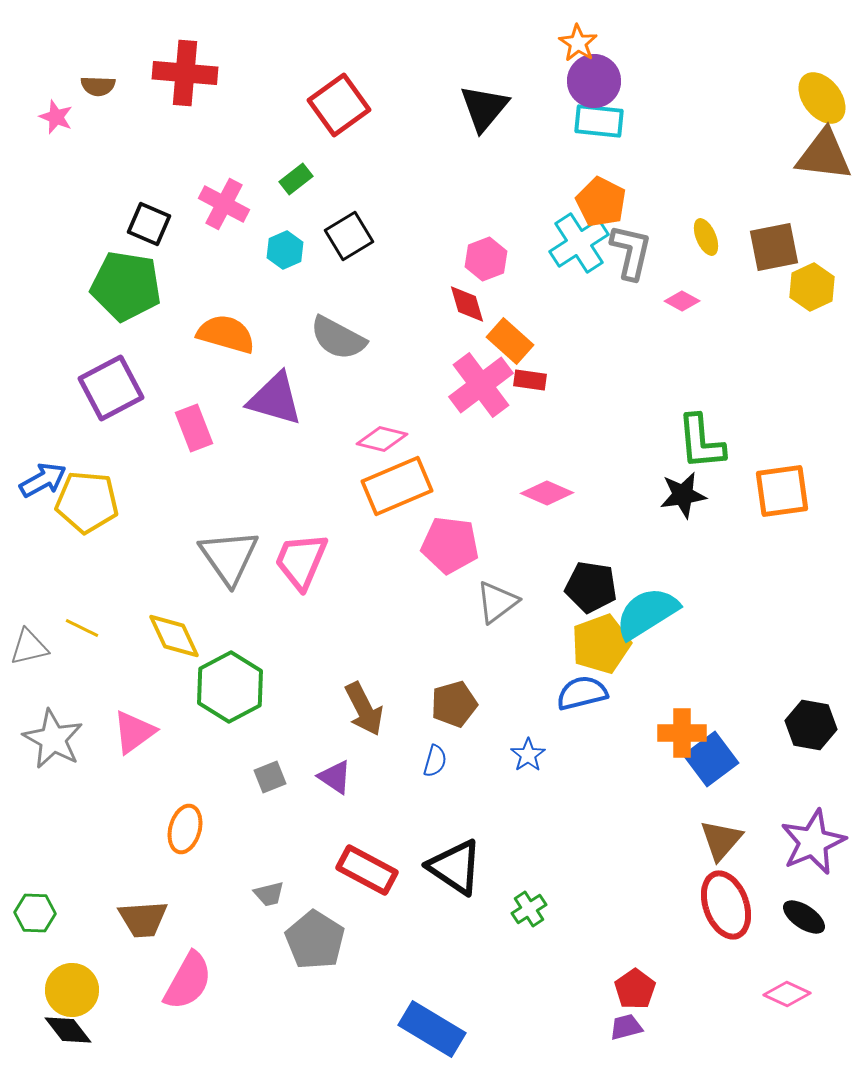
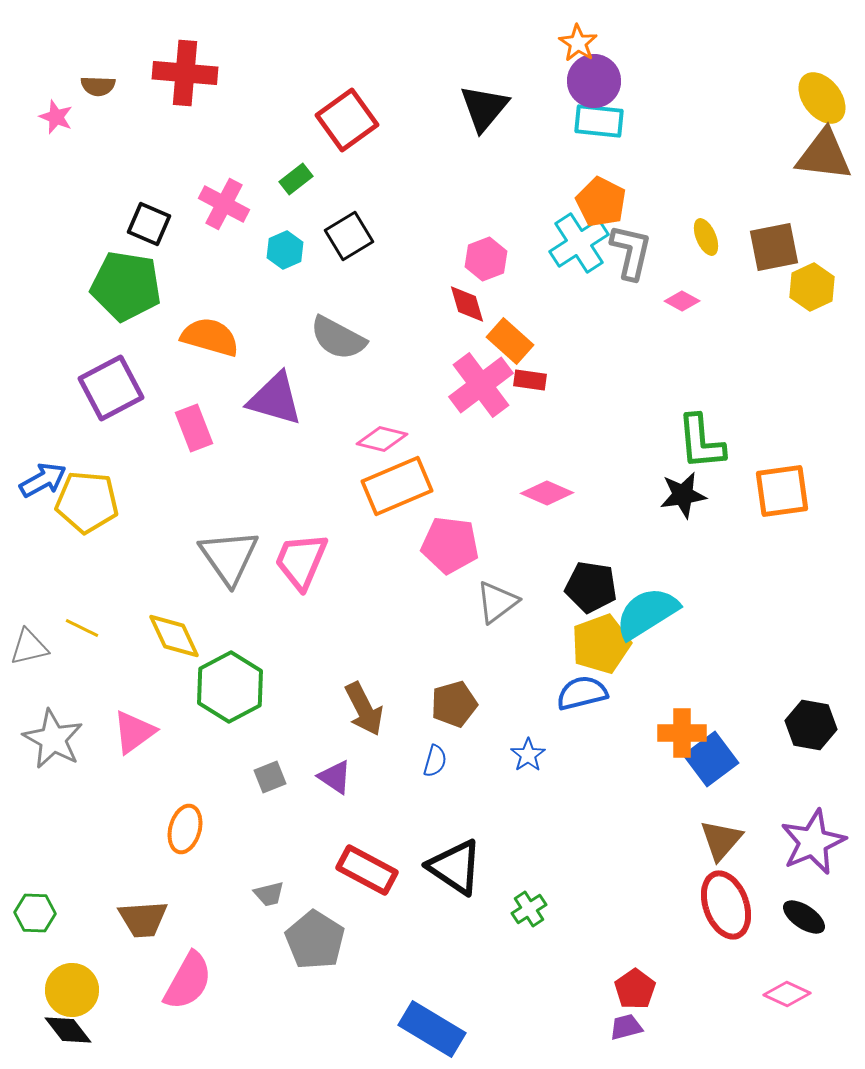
red square at (339, 105): moved 8 px right, 15 px down
orange semicircle at (226, 334): moved 16 px left, 3 px down
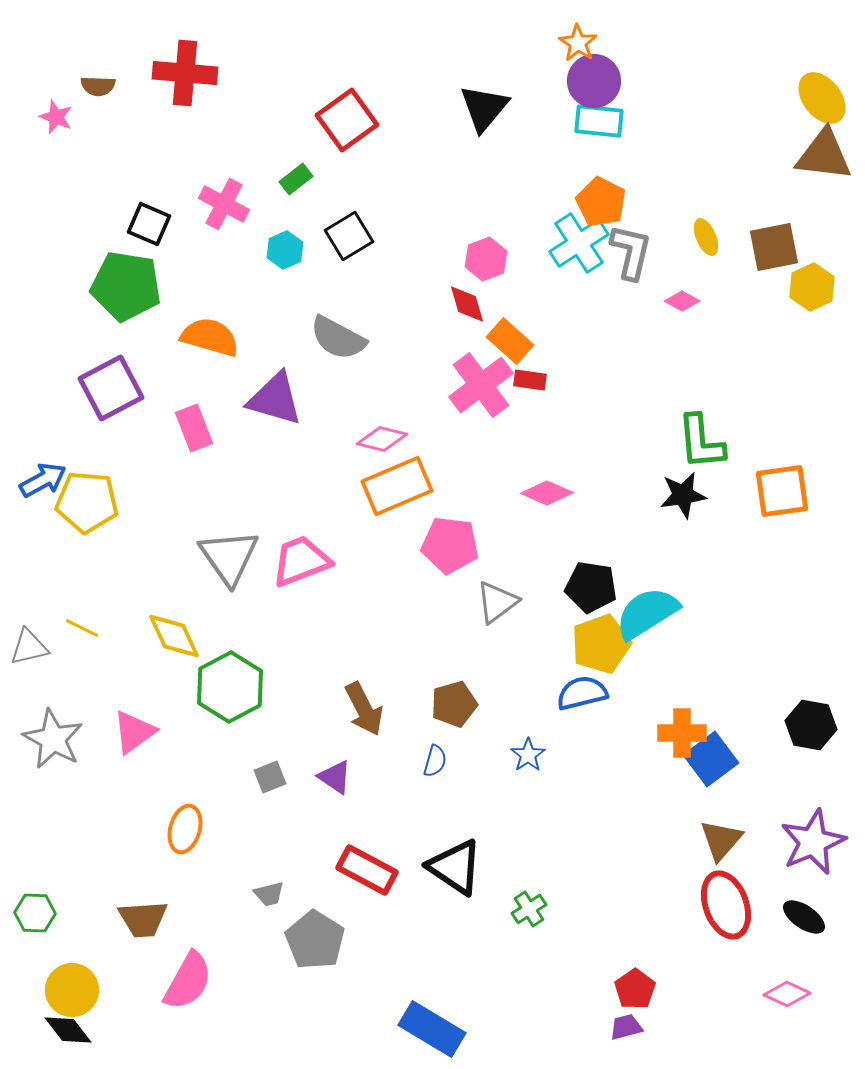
pink trapezoid at (301, 561): rotated 46 degrees clockwise
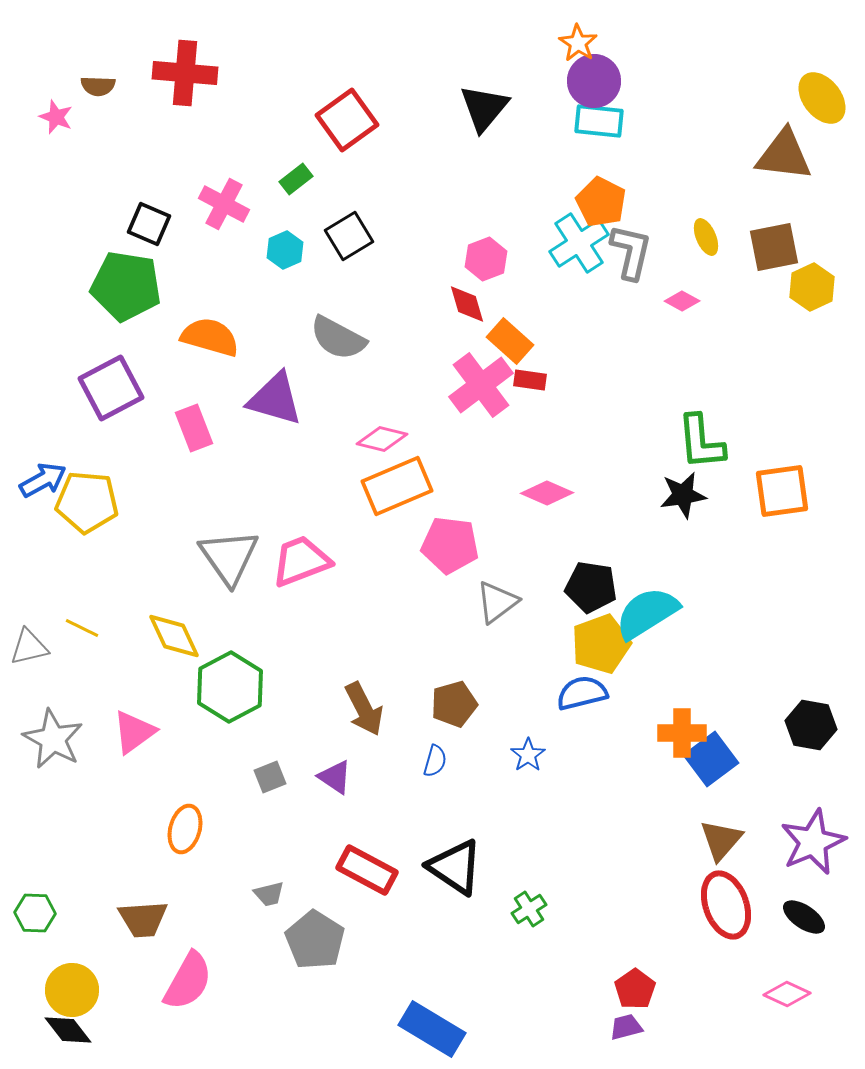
brown triangle at (824, 155): moved 40 px left
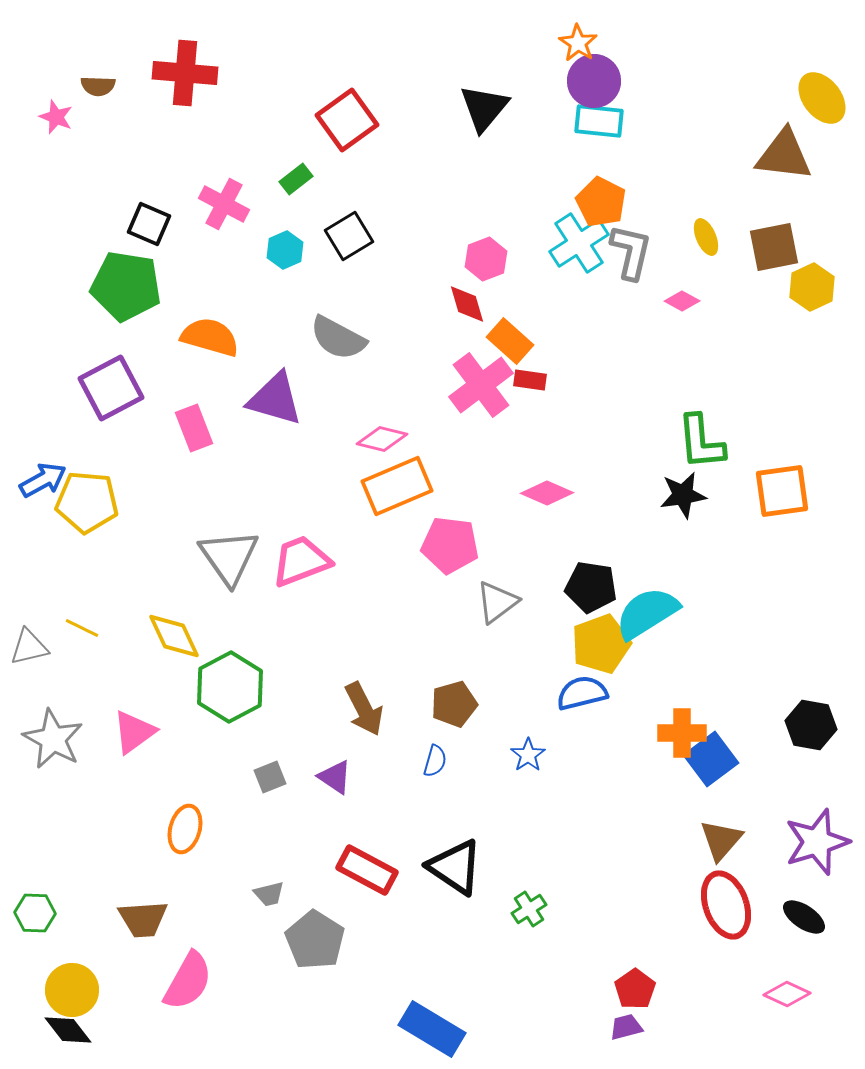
purple star at (813, 842): moved 4 px right; rotated 6 degrees clockwise
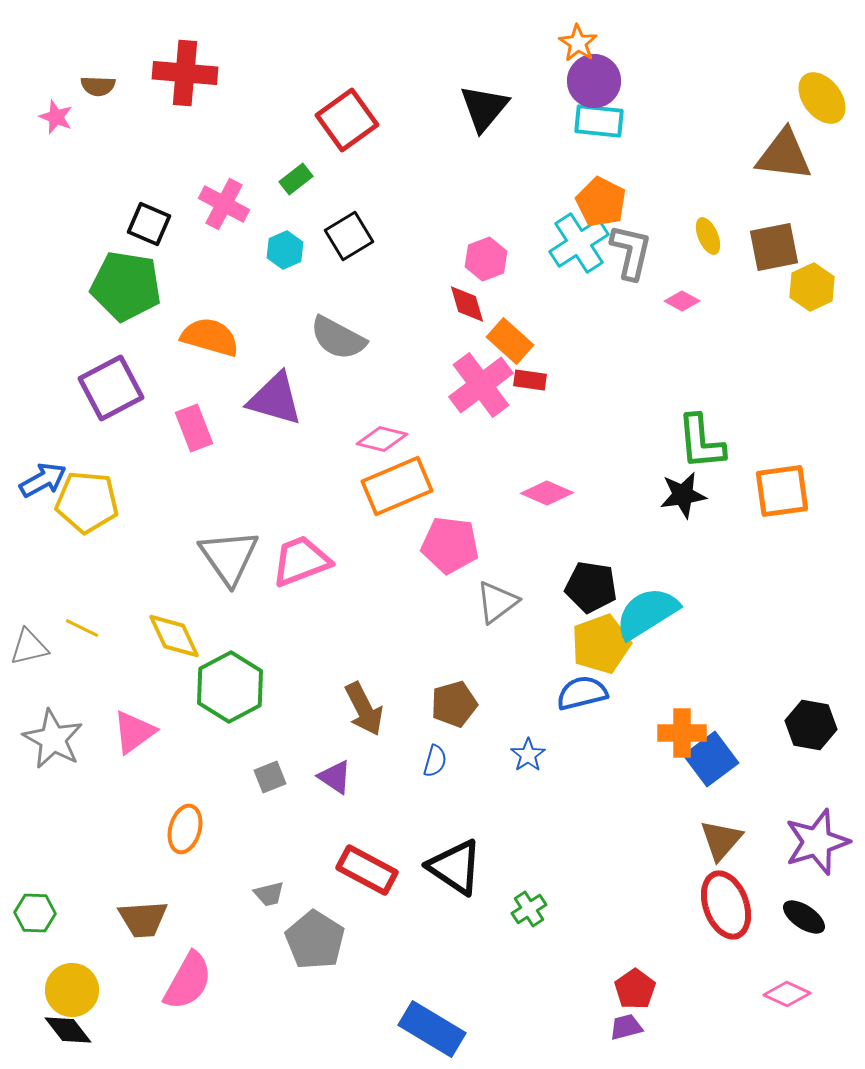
yellow ellipse at (706, 237): moved 2 px right, 1 px up
